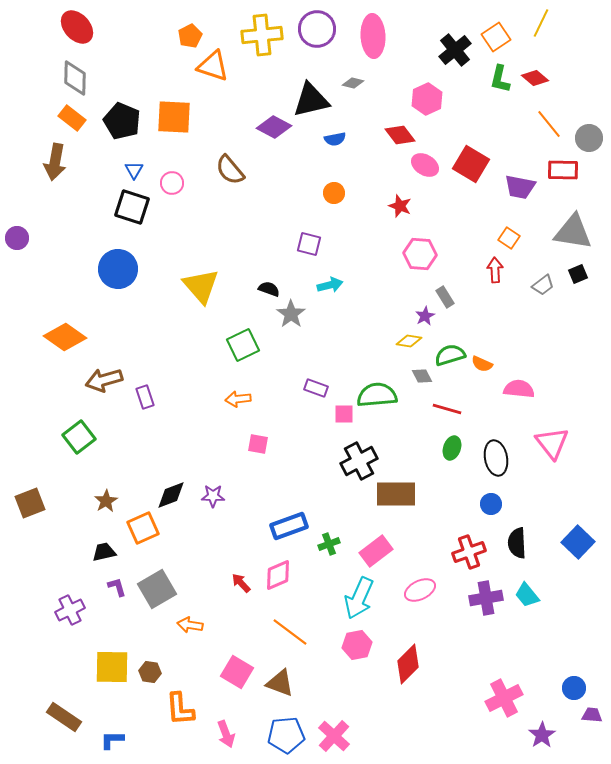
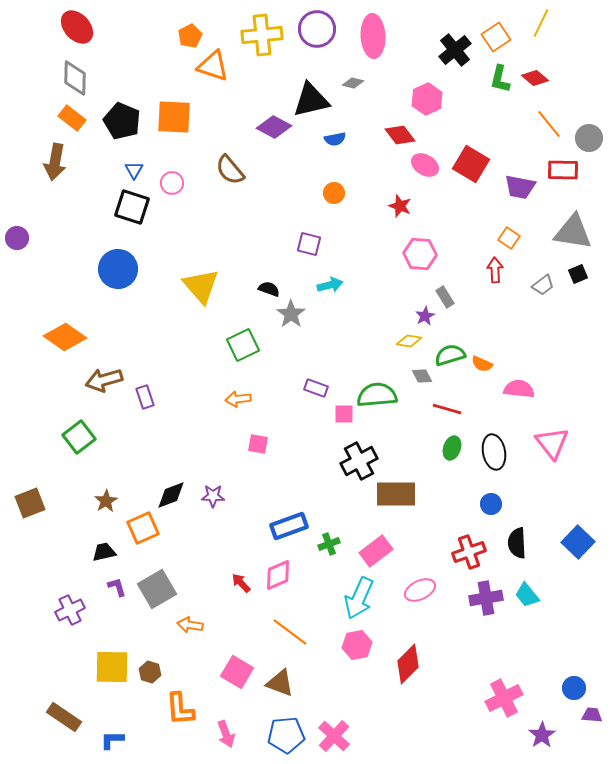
black ellipse at (496, 458): moved 2 px left, 6 px up
brown hexagon at (150, 672): rotated 10 degrees clockwise
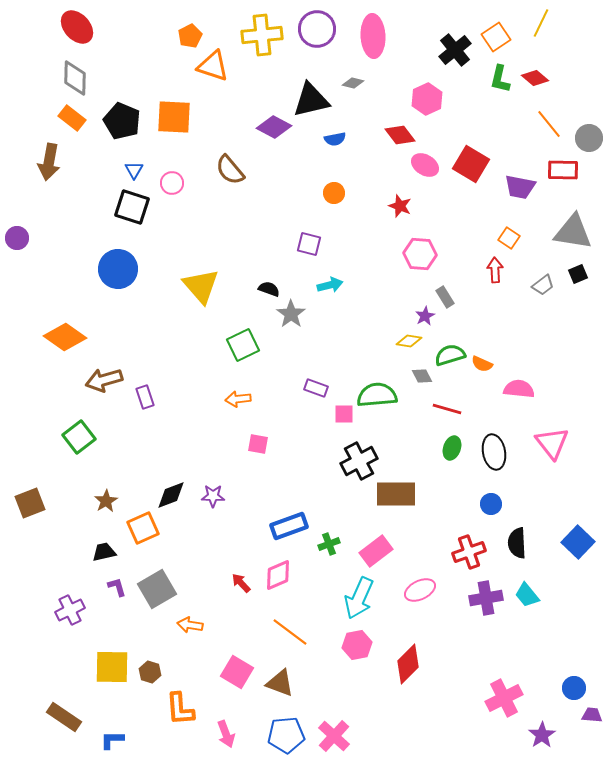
brown arrow at (55, 162): moved 6 px left
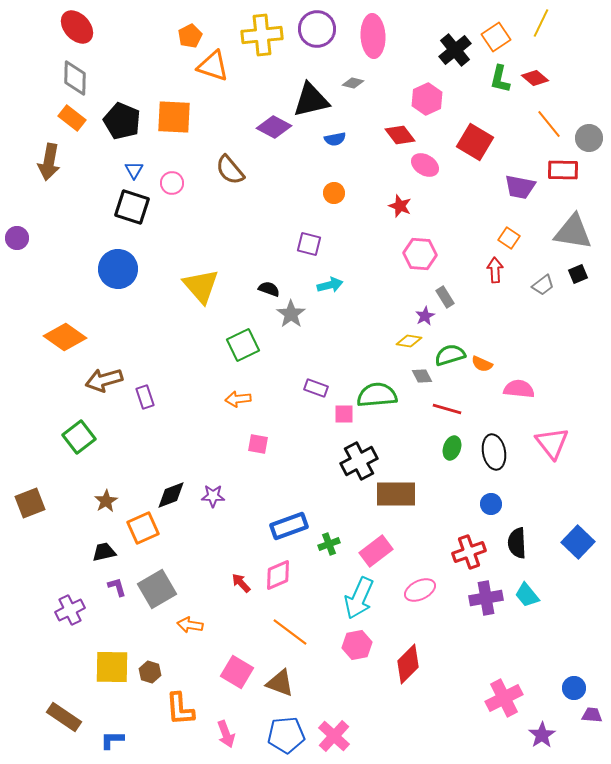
red square at (471, 164): moved 4 px right, 22 px up
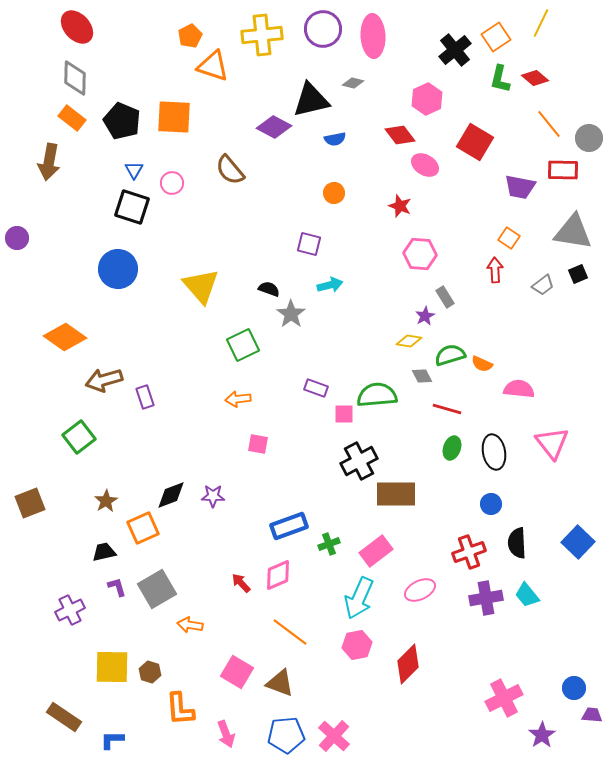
purple circle at (317, 29): moved 6 px right
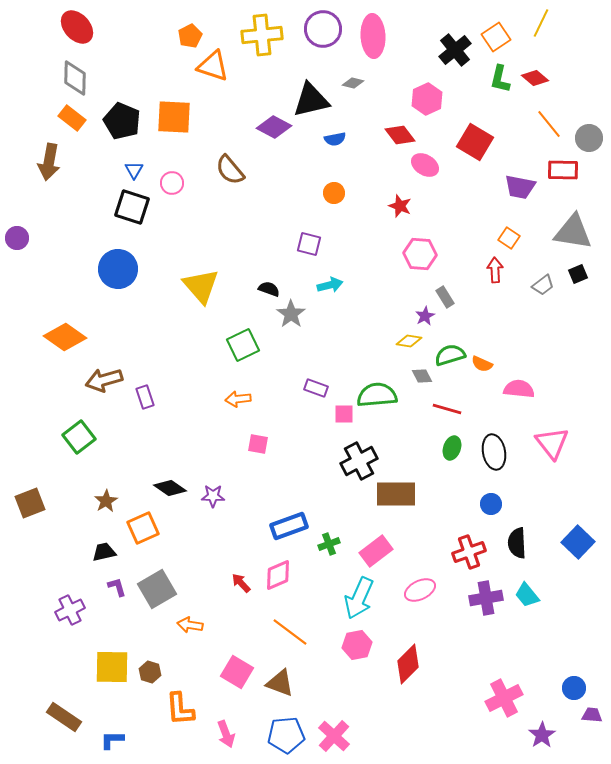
black diamond at (171, 495): moved 1 px left, 7 px up; rotated 56 degrees clockwise
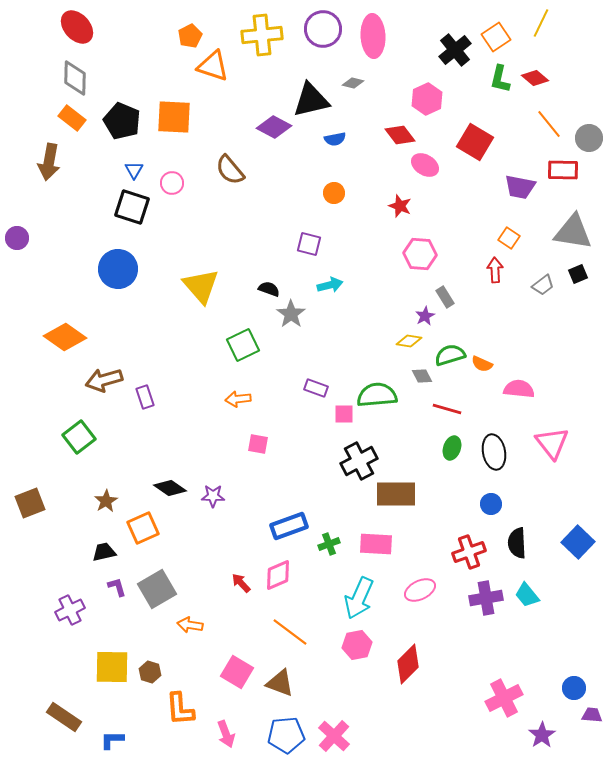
pink rectangle at (376, 551): moved 7 px up; rotated 40 degrees clockwise
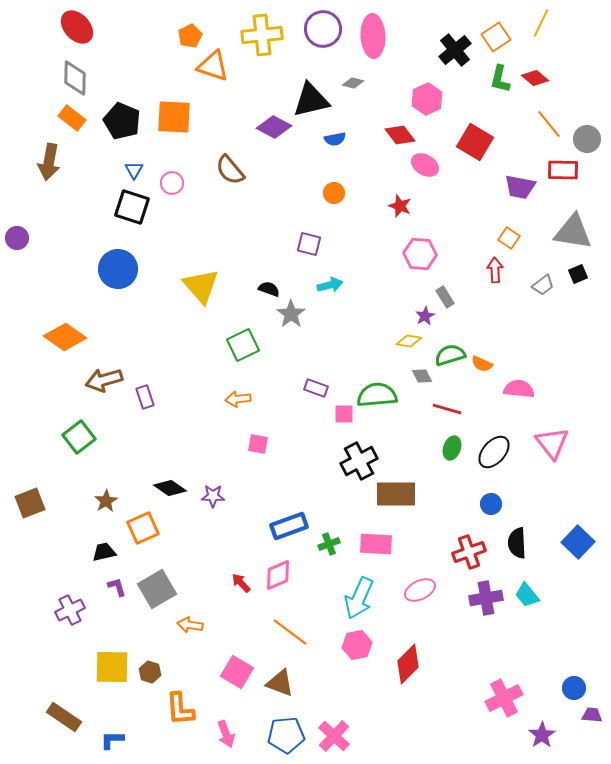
gray circle at (589, 138): moved 2 px left, 1 px down
black ellipse at (494, 452): rotated 52 degrees clockwise
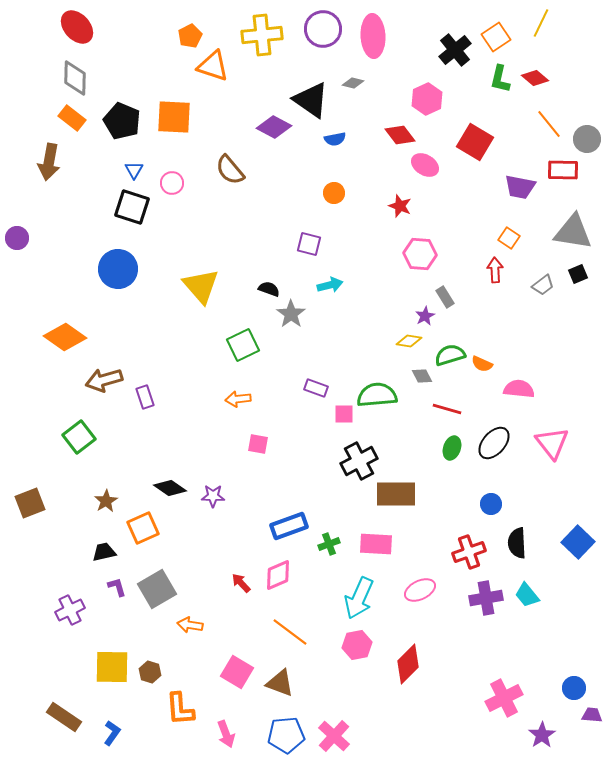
black triangle at (311, 100): rotated 48 degrees clockwise
black ellipse at (494, 452): moved 9 px up
blue L-shape at (112, 740): moved 7 px up; rotated 125 degrees clockwise
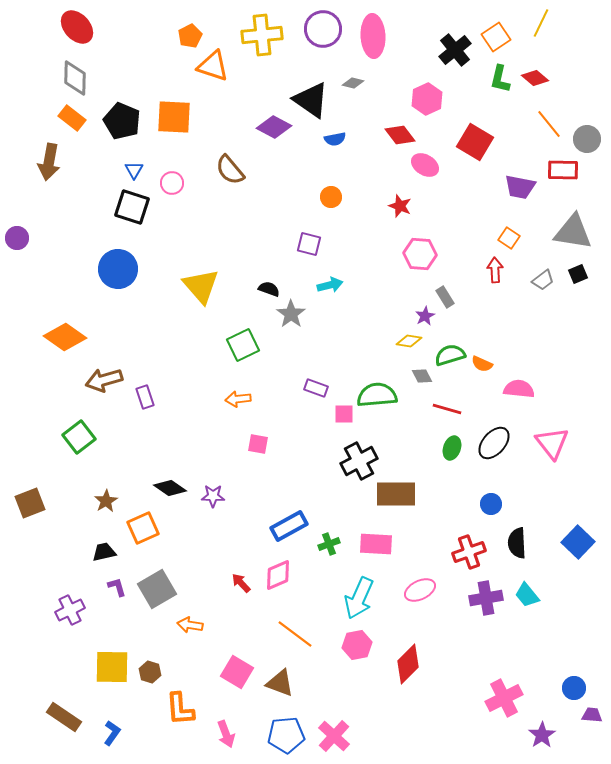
orange circle at (334, 193): moved 3 px left, 4 px down
gray trapezoid at (543, 285): moved 5 px up
blue rectangle at (289, 526): rotated 9 degrees counterclockwise
orange line at (290, 632): moved 5 px right, 2 px down
